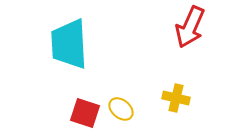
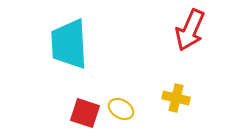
red arrow: moved 3 px down
yellow ellipse: rotated 10 degrees counterclockwise
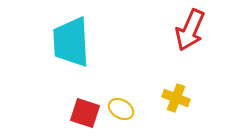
cyan trapezoid: moved 2 px right, 2 px up
yellow cross: rotated 8 degrees clockwise
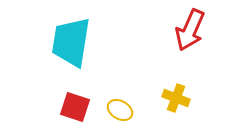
cyan trapezoid: rotated 12 degrees clockwise
yellow ellipse: moved 1 px left, 1 px down
red square: moved 10 px left, 6 px up
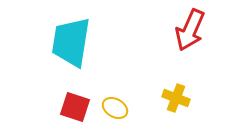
yellow ellipse: moved 5 px left, 2 px up
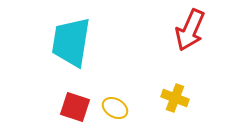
yellow cross: moved 1 px left
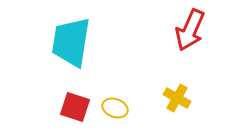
yellow cross: moved 2 px right; rotated 8 degrees clockwise
yellow ellipse: rotated 10 degrees counterclockwise
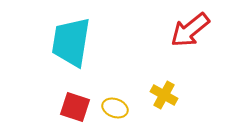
red arrow: rotated 27 degrees clockwise
yellow cross: moved 13 px left, 3 px up
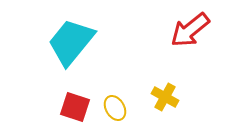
cyan trapezoid: rotated 30 degrees clockwise
yellow cross: moved 1 px right, 2 px down
yellow ellipse: rotated 40 degrees clockwise
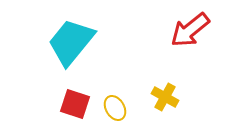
red square: moved 3 px up
